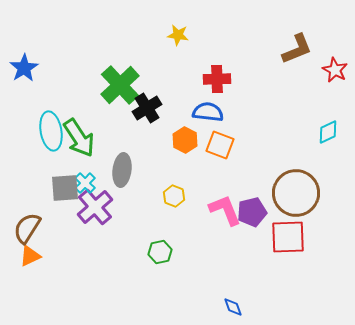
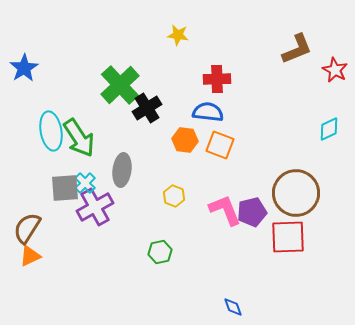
cyan diamond: moved 1 px right, 3 px up
orange hexagon: rotated 20 degrees counterclockwise
purple cross: rotated 12 degrees clockwise
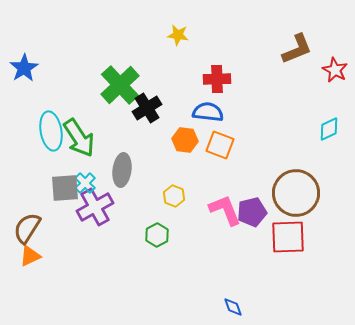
green hexagon: moved 3 px left, 17 px up; rotated 15 degrees counterclockwise
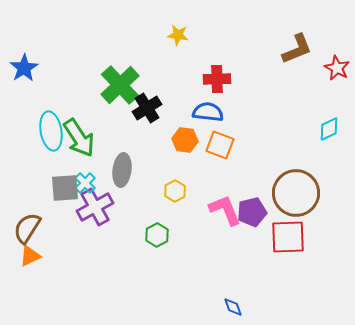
red star: moved 2 px right, 2 px up
yellow hexagon: moved 1 px right, 5 px up; rotated 10 degrees clockwise
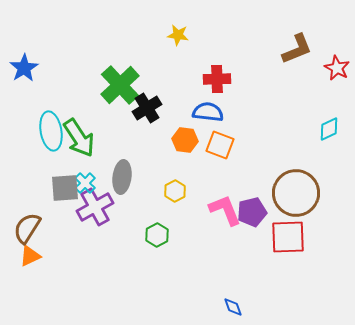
gray ellipse: moved 7 px down
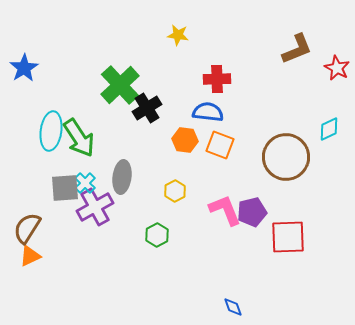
cyan ellipse: rotated 18 degrees clockwise
brown circle: moved 10 px left, 36 px up
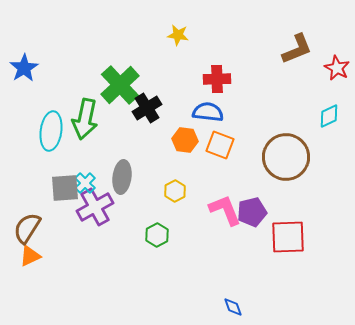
cyan diamond: moved 13 px up
green arrow: moved 6 px right, 19 px up; rotated 45 degrees clockwise
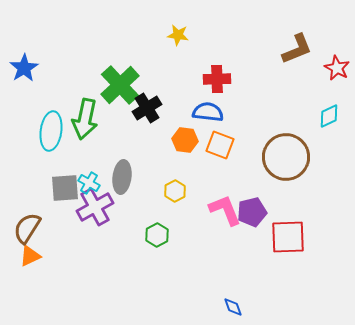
cyan cross: moved 4 px right; rotated 15 degrees counterclockwise
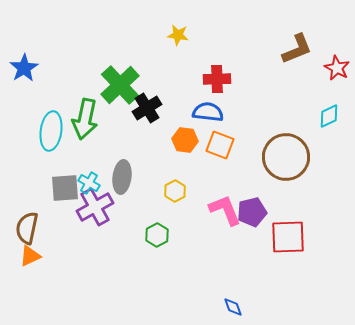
brown semicircle: rotated 20 degrees counterclockwise
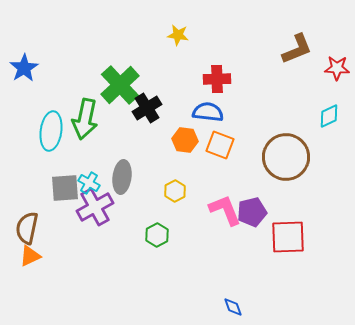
red star: rotated 25 degrees counterclockwise
